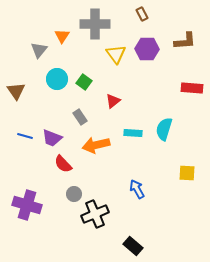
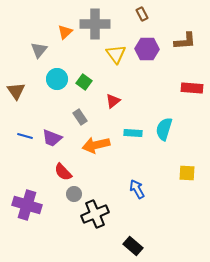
orange triangle: moved 3 px right, 4 px up; rotated 14 degrees clockwise
red semicircle: moved 8 px down
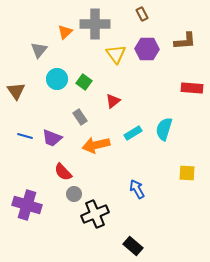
cyan rectangle: rotated 36 degrees counterclockwise
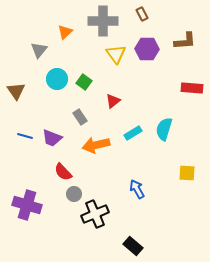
gray cross: moved 8 px right, 3 px up
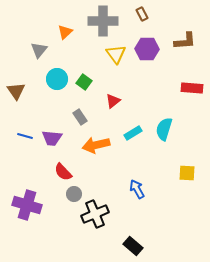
purple trapezoid: rotated 15 degrees counterclockwise
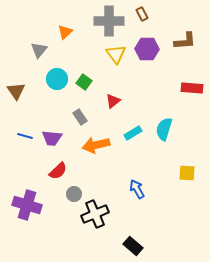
gray cross: moved 6 px right
red semicircle: moved 5 px left, 1 px up; rotated 90 degrees counterclockwise
